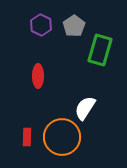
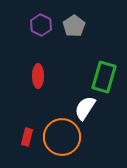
green rectangle: moved 4 px right, 27 px down
red rectangle: rotated 12 degrees clockwise
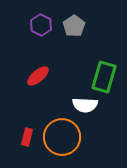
red ellipse: rotated 50 degrees clockwise
white semicircle: moved 3 px up; rotated 120 degrees counterclockwise
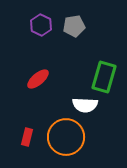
gray pentagon: rotated 25 degrees clockwise
red ellipse: moved 3 px down
orange circle: moved 4 px right
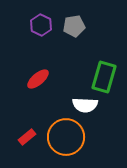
red rectangle: rotated 36 degrees clockwise
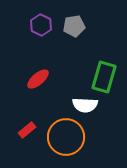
red rectangle: moved 7 px up
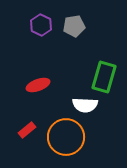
red ellipse: moved 6 px down; rotated 20 degrees clockwise
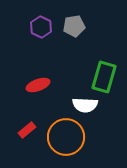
purple hexagon: moved 2 px down
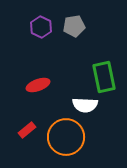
green rectangle: rotated 28 degrees counterclockwise
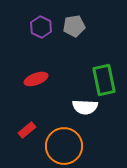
green rectangle: moved 3 px down
red ellipse: moved 2 px left, 6 px up
white semicircle: moved 2 px down
orange circle: moved 2 px left, 9 px down
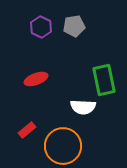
white semicircle: moved 2 px left
orange circle: moved 1 px left
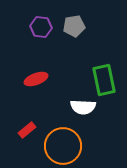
purple hexagon: rotated 20 degrees counterclockwise
